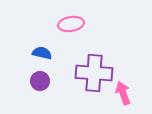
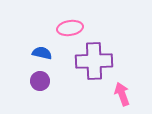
pink ellipse: moved 1 px left, 4 px down
purple cross: moved 12 px up; rotated 6 degrees counterclockwise
pink arrow: moved 1 px left, 1 px down
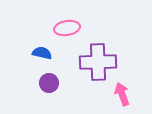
pink ellipse: moved 3 px left
purple cross: moved 4 px right, 1 px down
purple circle: moved 9 px right, 2 px down
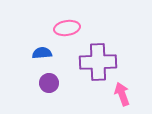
blue semicircle: rotated 18 degrees counterclockwise
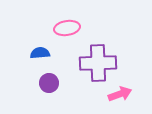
blue semicircle: moved 2 px left
purple cross: moved 1 px down
pink arrow: moved 2 px left; rotated 90 degrees clockwise
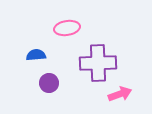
blue semicircle: moved 4 px left, 2 px down
